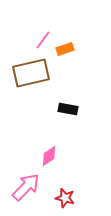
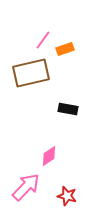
red star: moved 2 px right, 2 px up
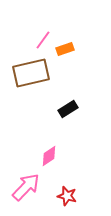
black rectangle: rotated 42 degrees counterclockwise
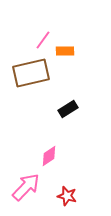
orange rectangle: moved 2 px down; rotated 18 degrees clockwise
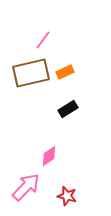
orange rectangle: moved 21 px down; rotated 24 degrees counterclockwise
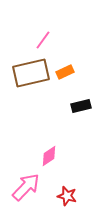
black rectangle: moved 13 px right, 3 px up; rotated 18 degrees clockwise
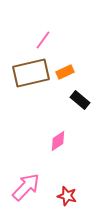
black rectangle: moved 1 px left, 6 px up; rotated 54 degrees clockwise
pink diamond: moved 9 px right, 15 px up
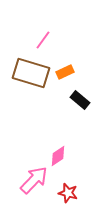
brown rectangle: rotated 30 degrees clockwise
pink diamond: moved 15 px down
pink arrow: moved 8 px right, 7 px up
red star: moved 1 px right, 3 px up
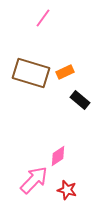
pink line: moved 22 px up
red star: moved 1 px left, 3 px up
